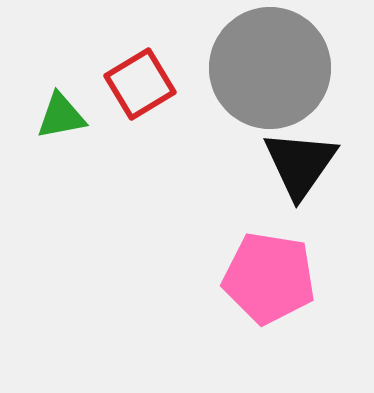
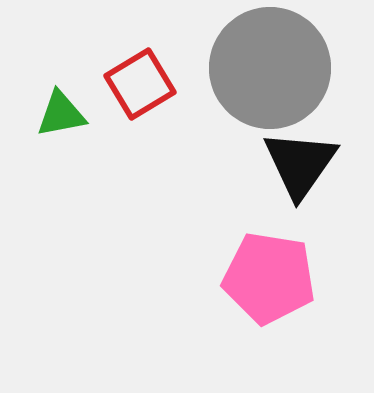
green triangle: moved 2 px up
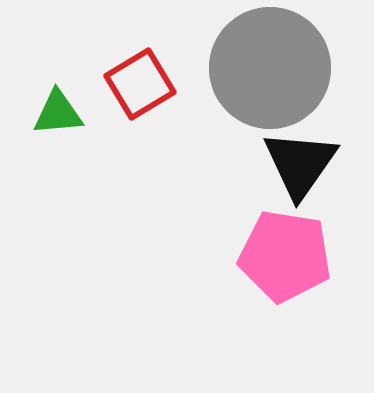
green triangle: moved 3 px left, 1 px up; rotated 6 degrees clockwise
pink pentagon: moved 16 px right, 22 px up
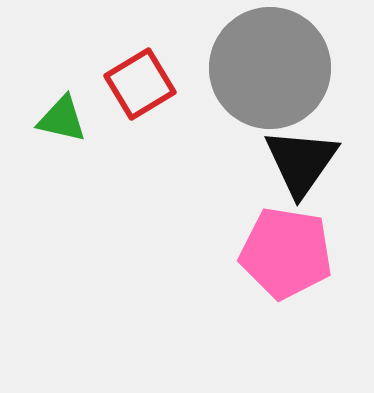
green triangle: moved 4 px right, 6 px down; rotated 18 degrees clockwise
black triangle: moved 1 px right, 2 px up
pink pentagon: moved 1 px right, 3 px up
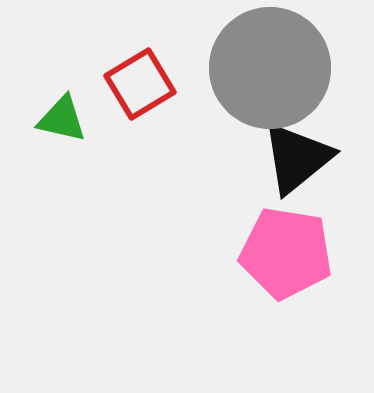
black triangle: moved 4 px left, 4 px up; rotated 16 degrees clockwise
